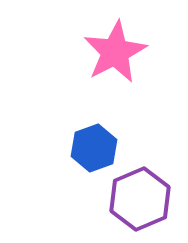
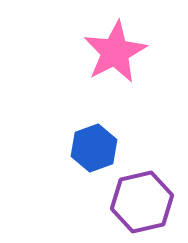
purple hexagon: moved 2 px right, 3 px down; rotated 10 degrees clockwise
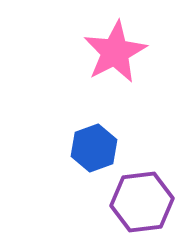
purple hexagon: rotated 6 degrees clockwise
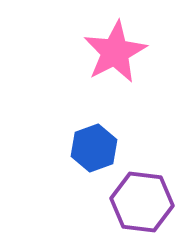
purple hexagon: rotated 14 degrees clockwise
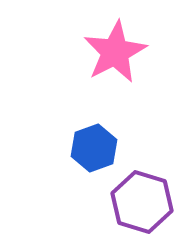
purple hexagon: rotated 10 degrees clockwise
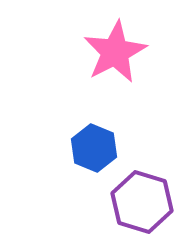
blue hexagon: rotated 18 degrees counterclockwise
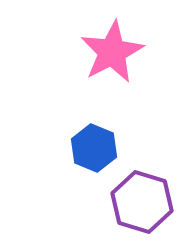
pink star: moved 3 px left
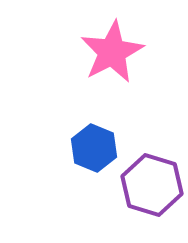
purple hexagon: moved 10 px right, 17 px up
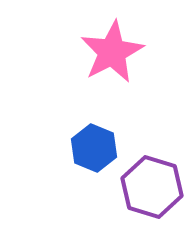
purple hexagon: moved 2 px down
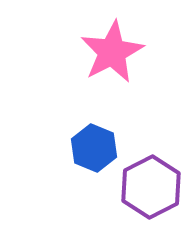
purple hexagon: moved 1 px left; rotated 16 degrees clockwise
